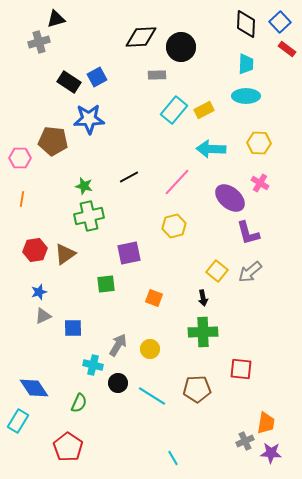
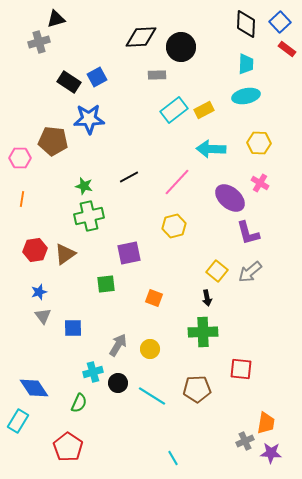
cyan ellipse at (246, 96): rotated 12 degrees counterclockwise
cyan rectangle at (174, 110): rotated 12 degrees clockwise
black arrow at (203, 298): moved 4 px right
gray triangle at (43, 316): rotated 42 degrees counterclockwise
cyan cross at (93, 365): moved 7 px down; rotated 30 degrees counterclockwise
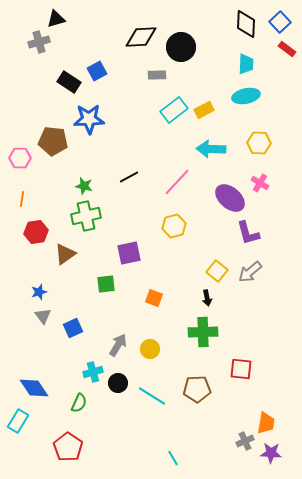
blue square at (97, 77): moved 6 px up
green cross at (89, 216): moved 3 px left
red hexagon at (35, 250): moved 1 px right, 18 px up
blue square at (73, 328): rotated 24 degrees counterclockwise
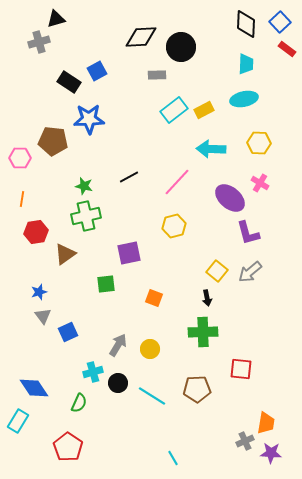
cyan ellipse at (246, 96): moved 2 px left, 3 px down
blue square at (73, 328): moved 5 px left, 4 px down
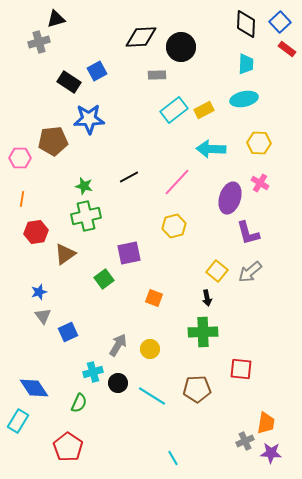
brown pentagon at (53, 141): rotated 12 degrees counterclockwise
purple ellipse at (230, 198): rotated 68 degrees clockwise
green square at (106, 284): moved 2 px left, 5 px up; rotated 30 degrees counterclockwise
